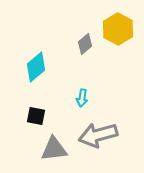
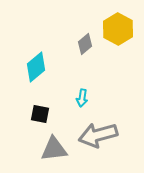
black square: moved 4 px right, 2 px up
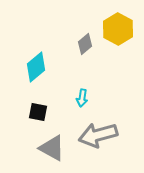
black square: moved 2 px left, 2 px up
gray triangle: moved 2 px left, 1 px up; rotated 36 degrees clockwise
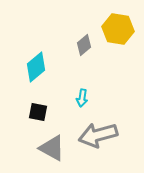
yellow hexagon: rotated 20 degrees counterclockwise
gray diamond: moved 1 px left, 1 px down
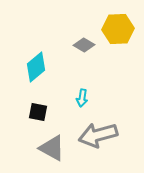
yellow hexagon: rotated 12 degrees counterclockwise
gray diamond: rotated 70 degrees clockwise
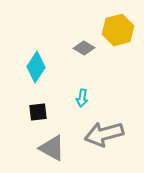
yellow hexagon: moved 1 px down; rotated 12 degrees counterclockwise
gray diamond: moved 3 px down
cyan diamond: rotated 16 degrees counterclockwise
black square: rotated 18 degrees counterclockwise
gray arrow: moved 6 px right, 1 px up
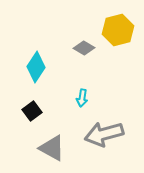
black square: moved 6 px left, 1 px up; rotated 30 degrees counterclockwise
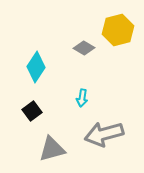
gray triangle: moved 1 px down; rotated 44 degrees counterclockwise
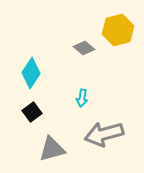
gray diamond: rotated 10 degrees clockwise
cyan diamond: moved 5 px left, 6 px down
black square: moved 1 px down
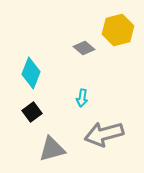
cyan diamond: rotated 12 degrees counterclockwise
